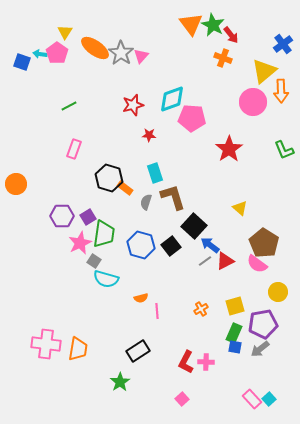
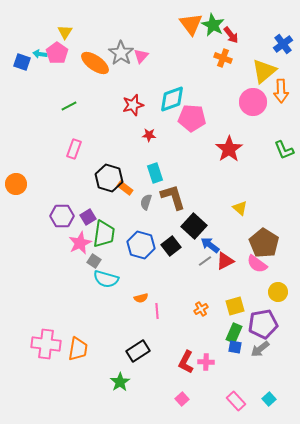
orange ellipse at (95, 48): moved 15 px down
pink rectangle at (252, 399): moved 16 px left, 2 px down
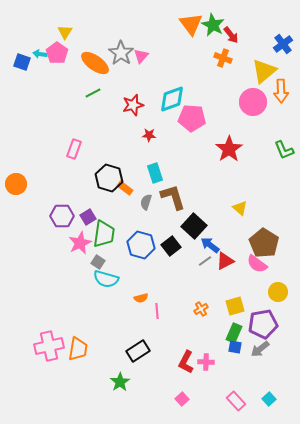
green line at (69, 106): moved 24 px right, 13 px up
gray square at (94, 261): moved 4 px right, 1 px down
pink cross at (46, 344): moved 3 px right, 2 px down; rotated 20 degrees counterclockwise
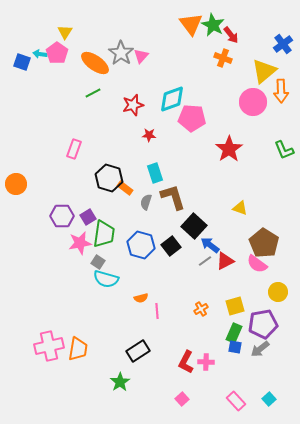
yellow triangle at (240, 208): rotated 21 degrees counterclockwise
pink star at (80, 243): rotated 15 degrees clockwise
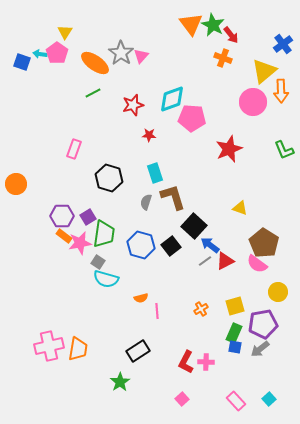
red star at (229, 149): rotated 12 degrees clockwise
orange rectangle at (125, 188): moved 61 px left, 48 px down
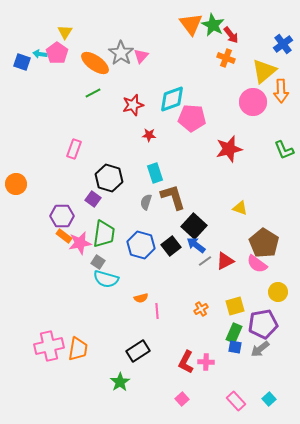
orange cross at (223, 58): moved 3 px right
red star at (229, 149): rotated 8 degrees clockwise
purple square at (88, 217): moved 5 px right, 18 px up; rotated 21 degrees counterclockwise
blue arrow at (210, 245): moved 14 px left
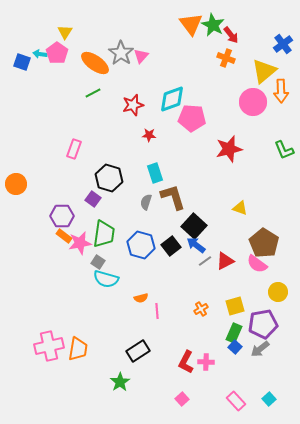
blue square at (235, 347): rotated 32 degrees clockwise
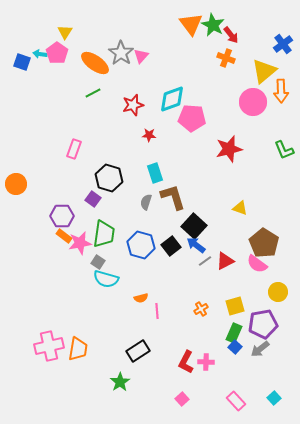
cyan square at (269, 399): moved 5 px right, 1 px up
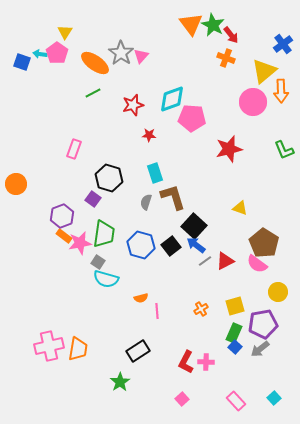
purple hexagon at (62, 216): rotated 20 degrees counterclockwise
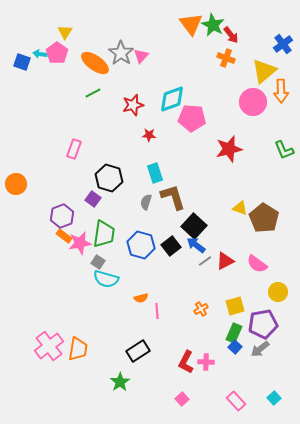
brown pentagon at (264, 243): moved 25 px up
pink cross at (49, 346): rotated 24 degrees counterclockwise
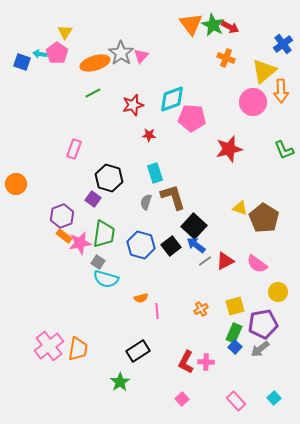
red arrow at (231, 35): moved 1 px left, 8 px up; rotated 24 degrees counterclockwise
orange ellipse at (95, 63): rotated 52 degrees counterclockwise
